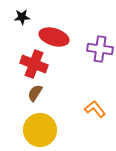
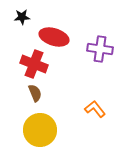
brown semicircle: rotated 126 degrees clockwise
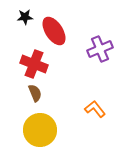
black star: moved 3 px right
red ellipse: moved 6 px up; rotated 40 degrees clockwise
purple cross: rotated 30 degrees counterclockwise
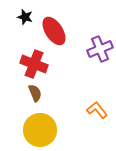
black star: rotated 21 degrees clockwise
orange L-shape: moved 2 px right, 1 px down
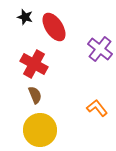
red ellipse: moved 4 px up
purple cross: rotated 30 degrees counterclockwise
red cross: rotated 8 degrees clockwise
brown semicircle: moved 2 px down
orange L-shape: moved 2 px up
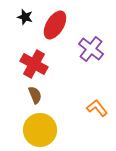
red ellipse: moved 1 px right, 2 px up; rotated 64 degrees clockwise
purple cross: moved 9 px left
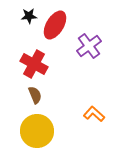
black star: moved 4 px right, 1 px up; rotated 21 degrees counterclockwise
purple cross: moved 2 px left, 3 px up; rotated 15 degrees clockwise
orange L-shape: moved 3 px left, 6 px down; rotated 10 degrees counterclockwise
yellow circle: moved 3 px left, 1 px down
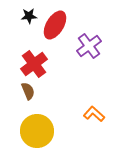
red cross: rotated 24 degrees clockwise
brown semicircle: moved 7 px left, 4 px up
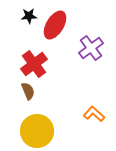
purple cross: moved 2 px right, 2 px down
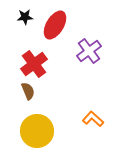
black star: moved 4 px left, 1 px down
purple cross: moved 2 px left, 3 px down
orange L-shape: moved 1 px left, 5 px down
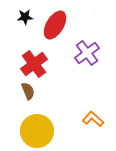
purple cross: moved 2 px left, 2 px down
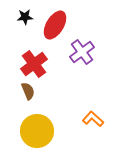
purple cross: moved 5 px left, 1 px up
